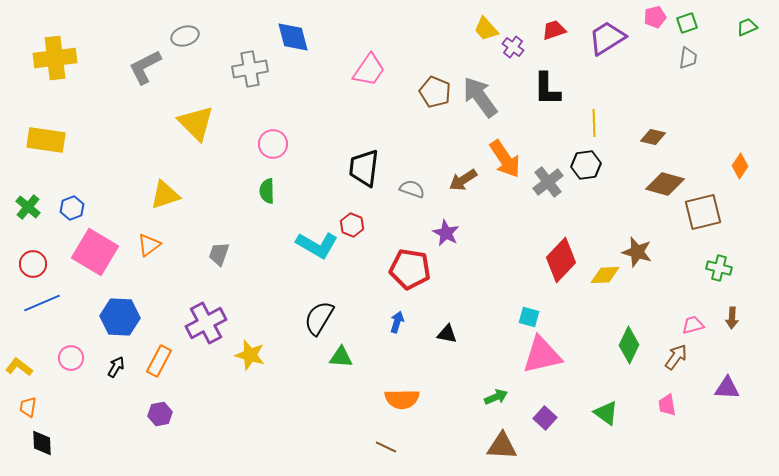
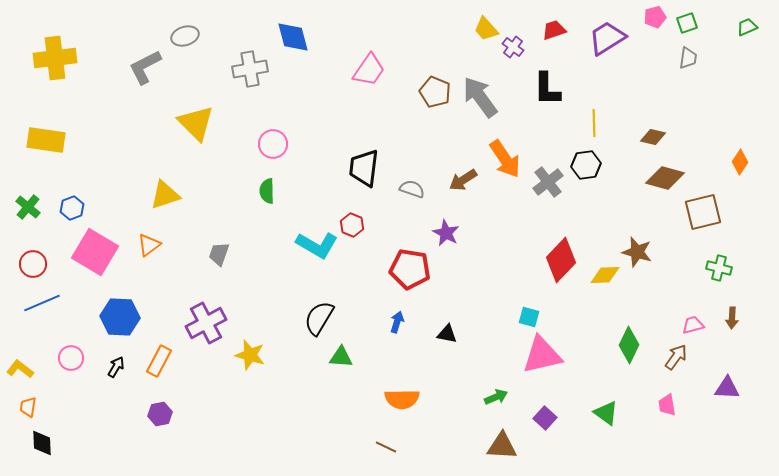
orange diamond at (740, 166): moved 4 px up
brown diamond at (665, 184): moved 6 px up
yellow L-shape at (19, 367): moved 1 px right, 2 px down
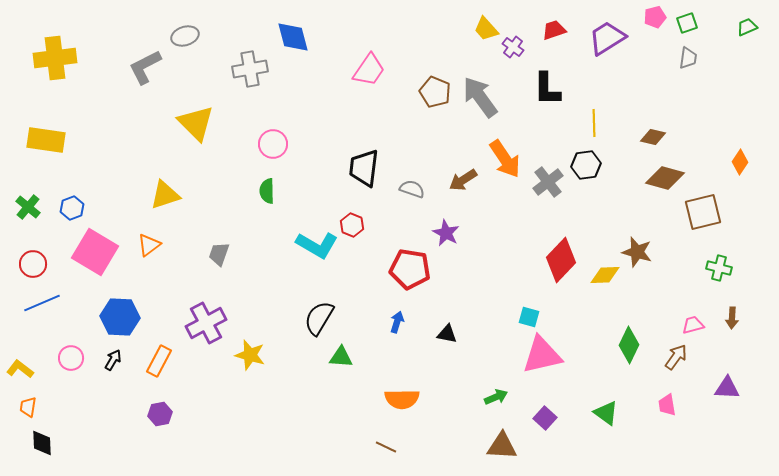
black arrow at (116, 367): moved 3 px left, 7 px up
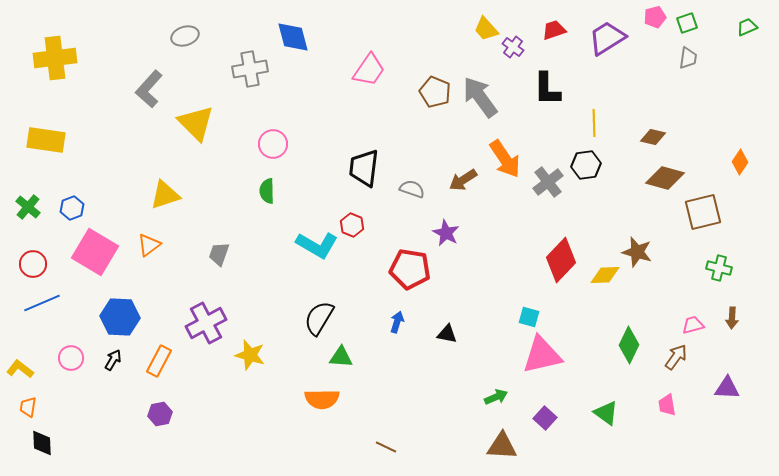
gray L-shape at (145, 67): moved 4 px right, 22 px down; rotated 21 degrees counterclockwise
orange semicircle at (402, 399): moved 80 px left
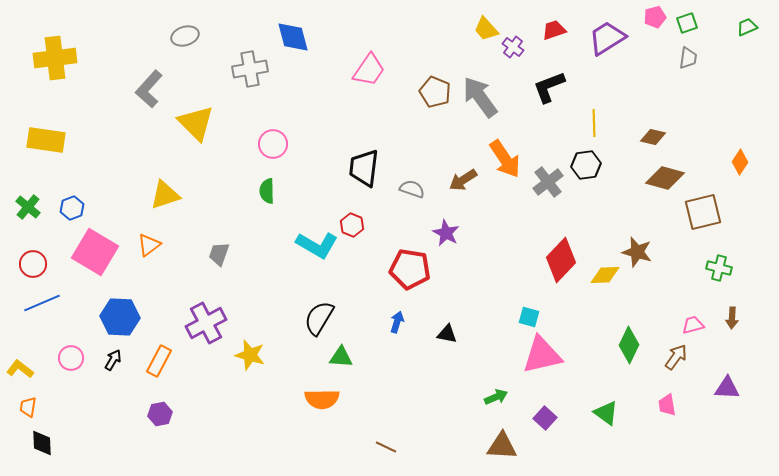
black L-shape at (547, 89): moved 2 px right, 2 px up; rotated 69 degrees clockwise
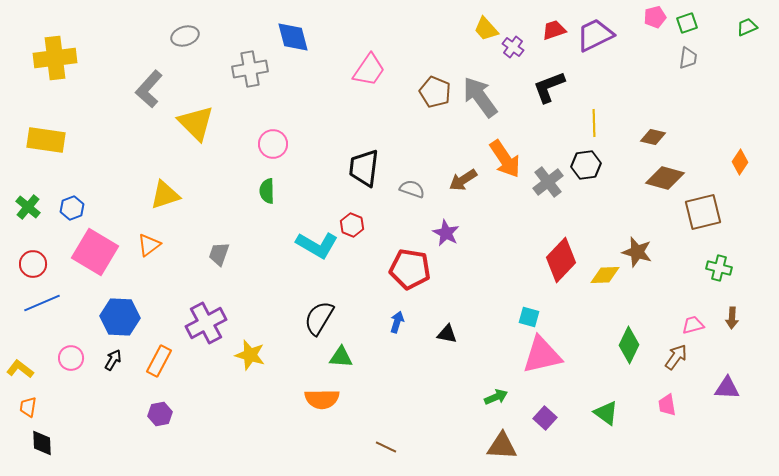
purple trapezoid at (607, 38): moved 12 px left, 3 px up; rotated 6 degrees clockwise
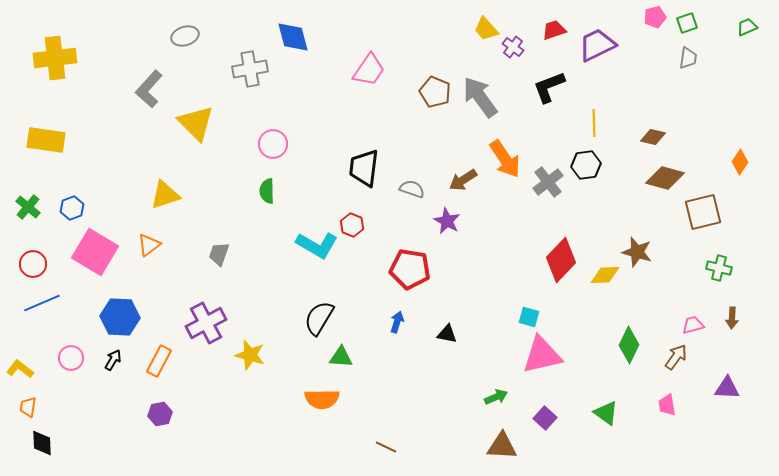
purple trapezoid at (595, 35): moved 2 px right, 10 px down
purple star at (446, 233): moved 1 px right, 12 px up
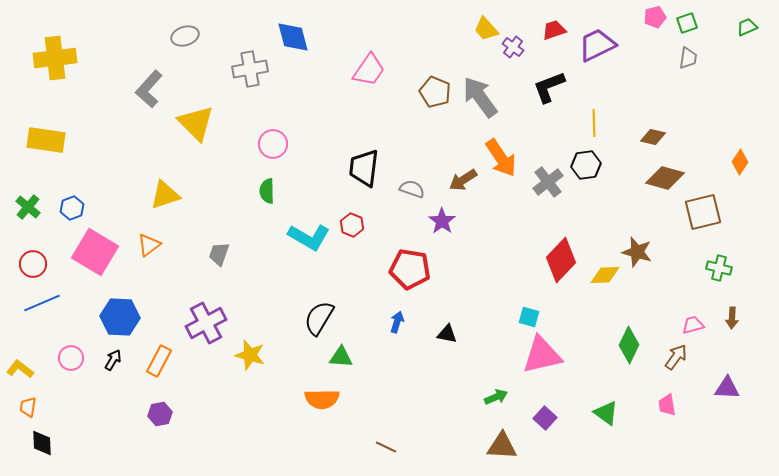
orange arrow at (505, 159): moved 4 px left, 1 px up
purple star at (447, 221): moved 5 px left; rotated 8 degrees clockwise
cyan L-shape at (317, 245): moved 8 px left, 8 px up
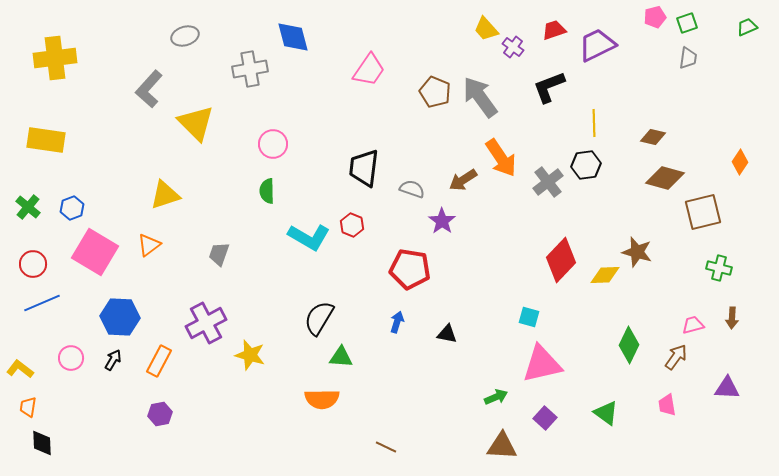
pink triangle at (542, 355): moved 9 px down
